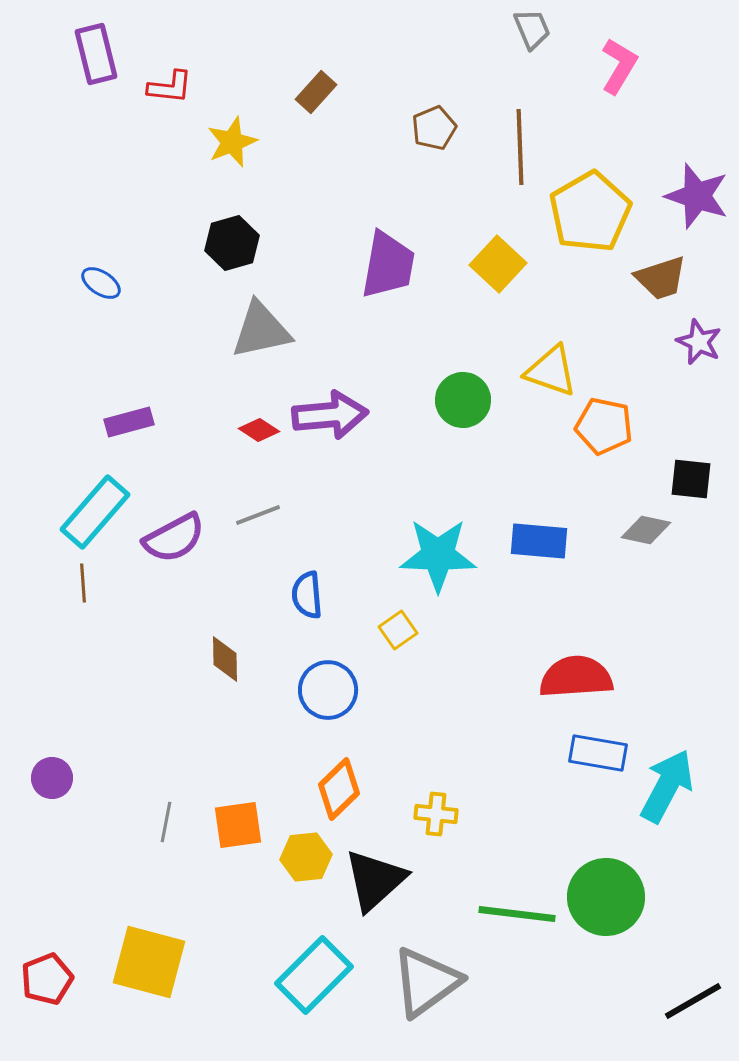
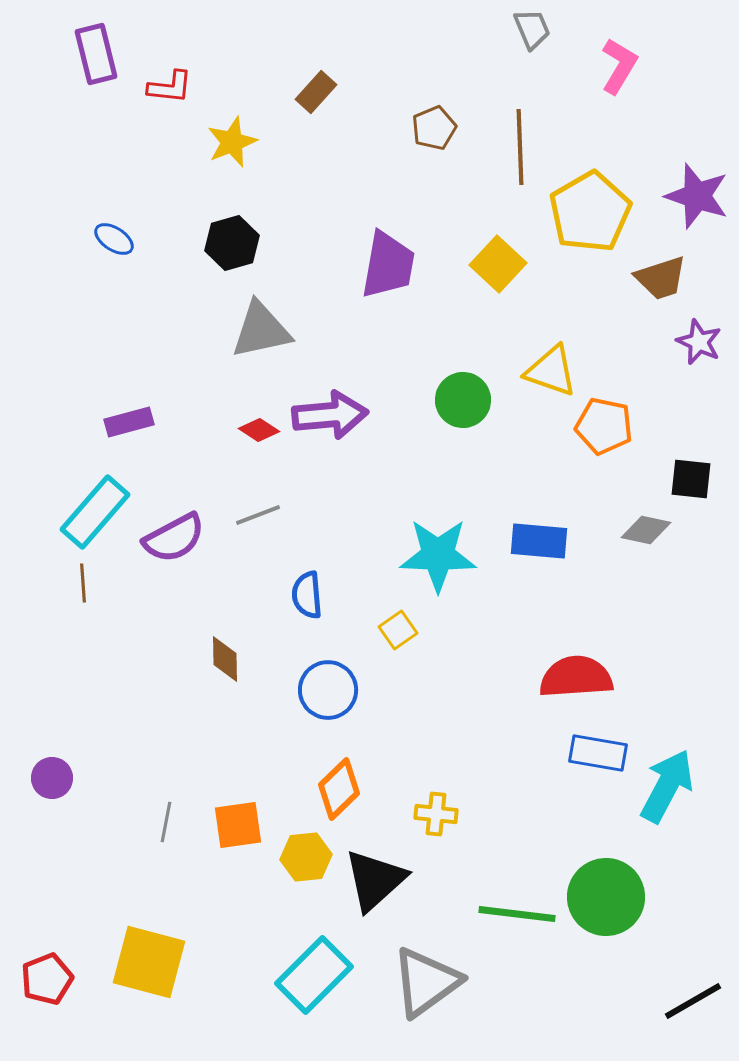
blue ellipse at (101, 283): moved 13 px right, 44 px up
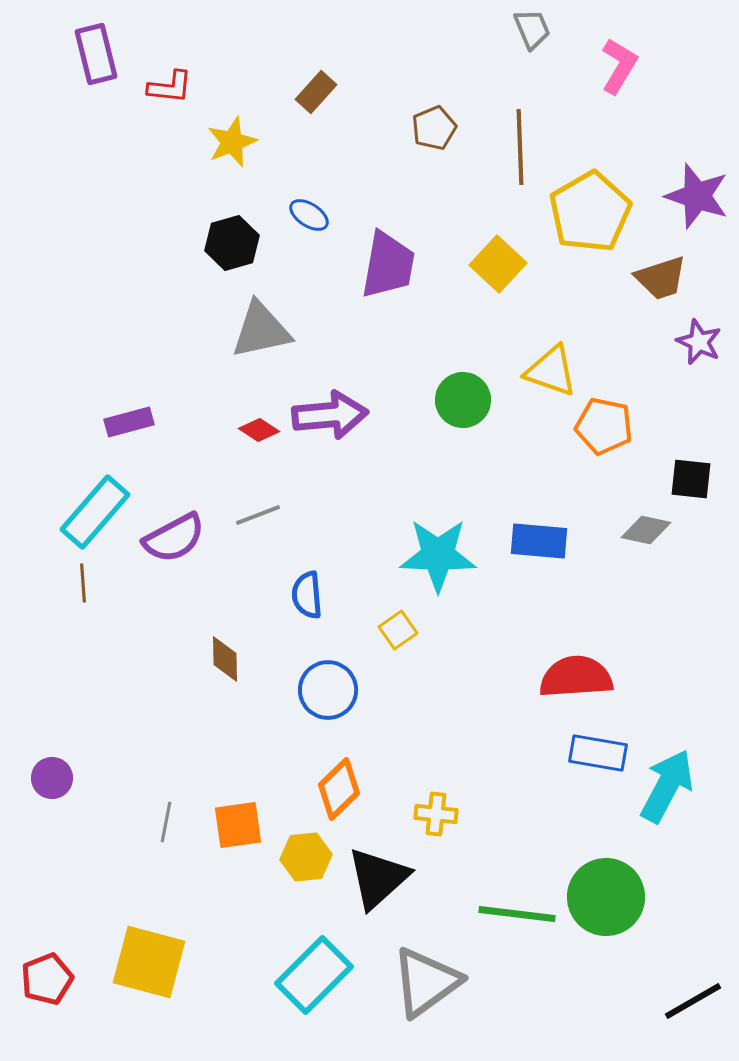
blue ellipse at (114, 239): moved 195 px right, 24 px up
black triangle at (375, 880): moved 3 px right, 2 px up
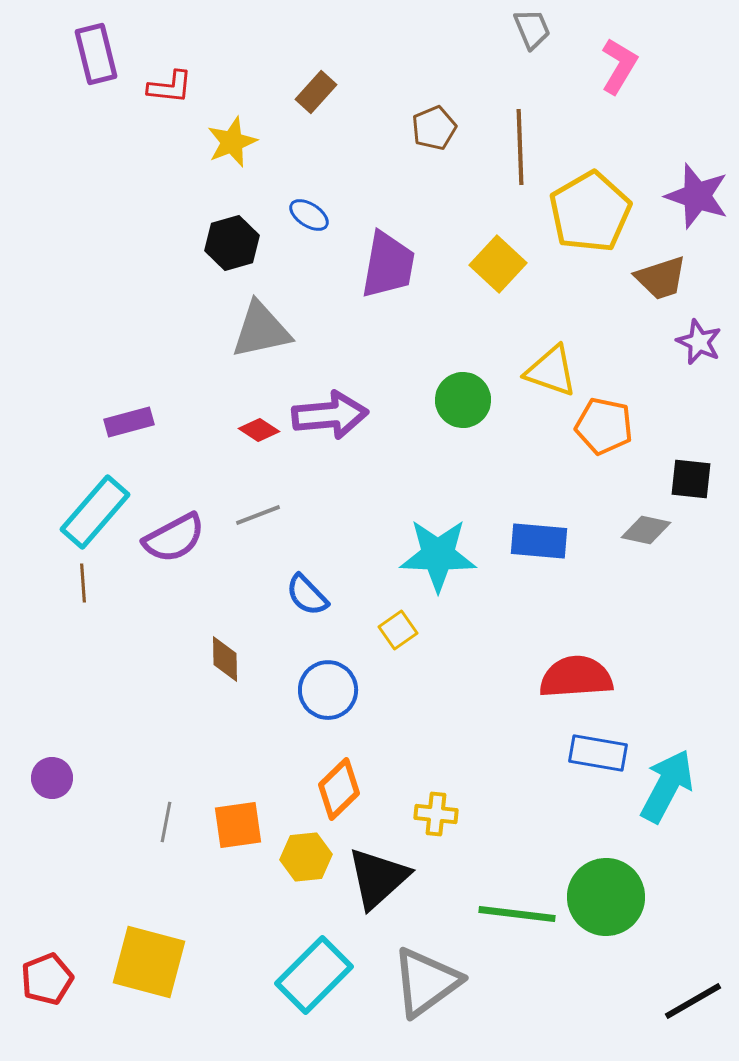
blue semicircle at (307, 595): rotated 39 degrees counterclockwise
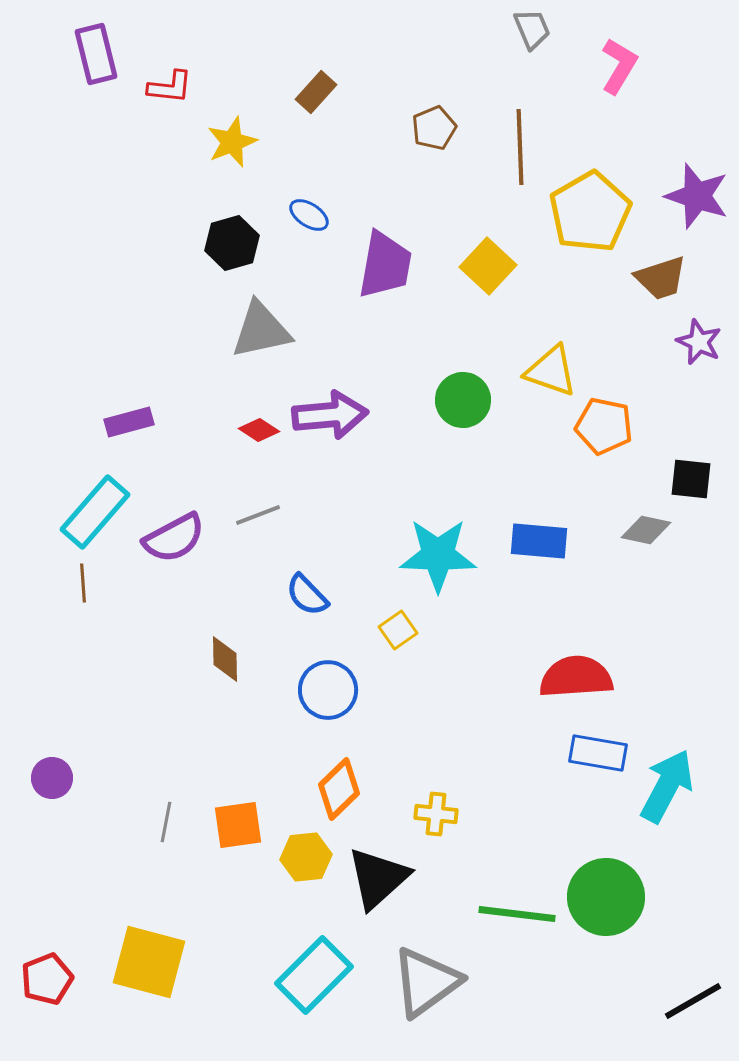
yellow square at (498, 264): moved 10 px left, 2 px down
purple trapezoid at (388, 265): moved 3 px left
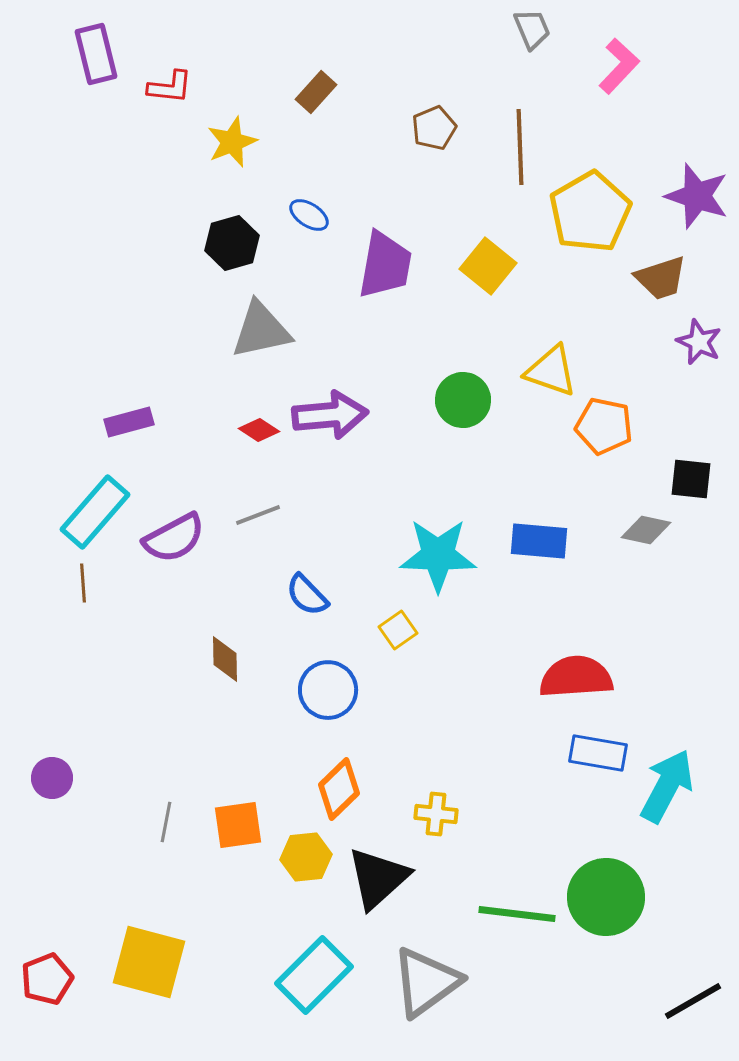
pink L-shape at (619, 66): rotated 12 degrees clockwise
yellow square at (488, 266): rotated 4 degrees counterclockwise
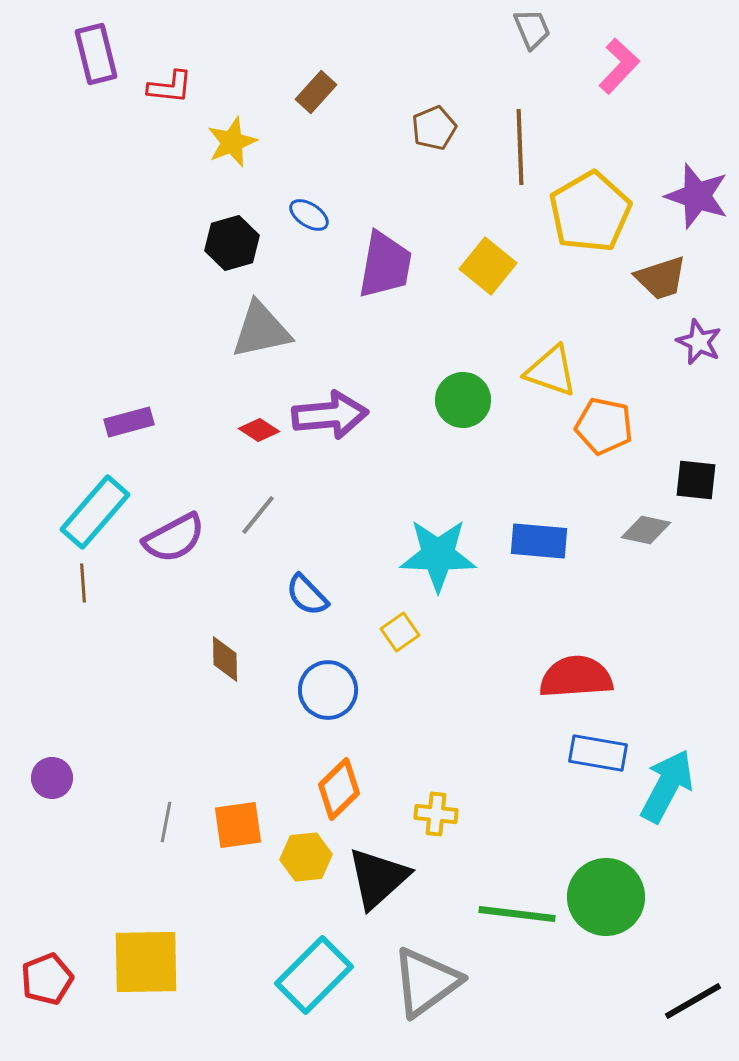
black square at (691, 479): moved 5 px right, 1 px down
gray line at (258, 515): rotated 30 degrees counterclockwise
yellow square at (398, 630): moved 2 px right, 2 px down
yellow square at (149, 962): moved 3 px left; rotated 16 degrees counterclockwise
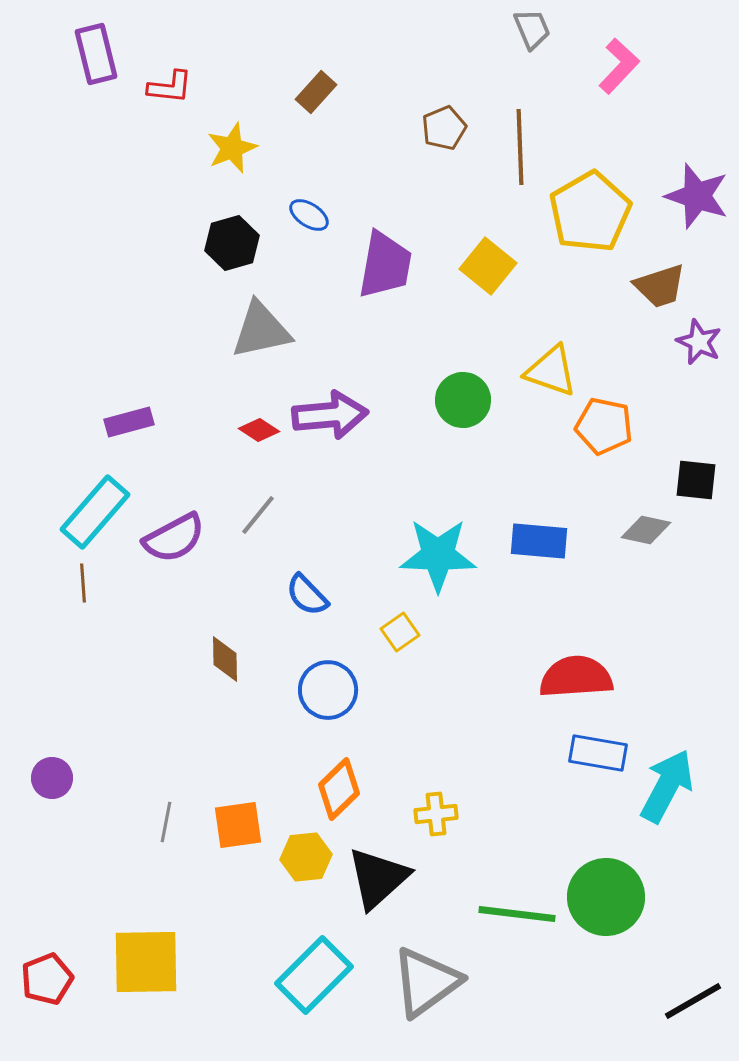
brown pentagon at (434, 128): moved 10 px right
yellow star at (232, 142): moved 6 px down
brown trapezoid at (661, 278): moved 1 px left, 8 px down
yellow cross at (436, 814): rotated 12 degrees counterclockwise
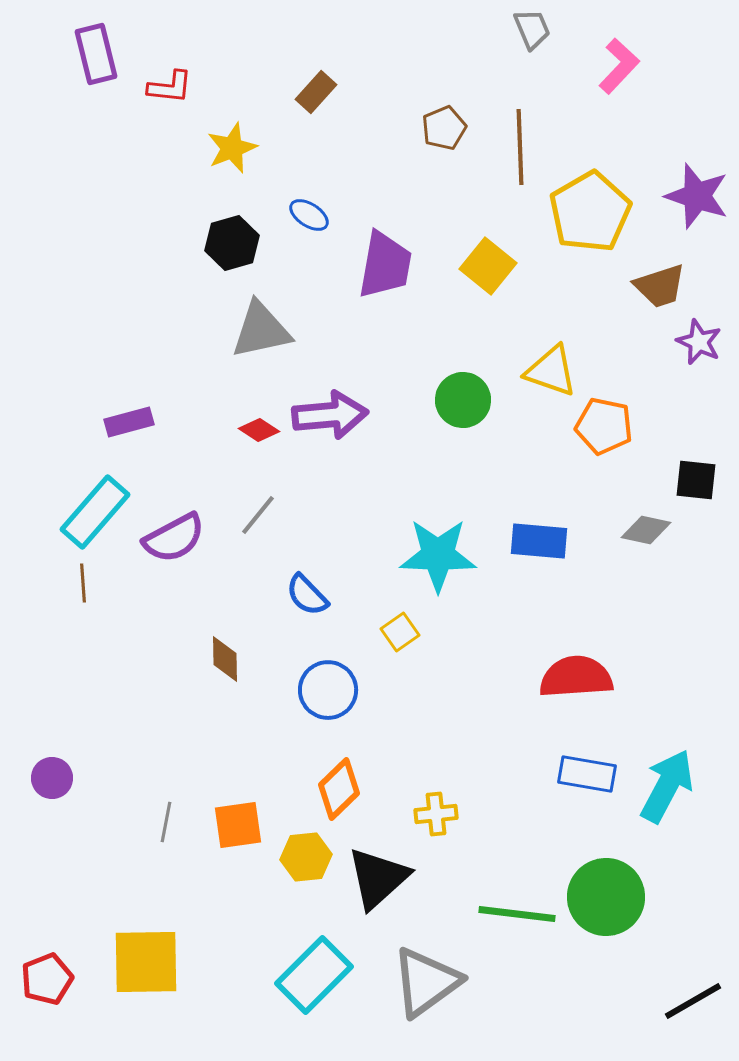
blue rectangle at (598, 753): moved 11 px left, 21 px down
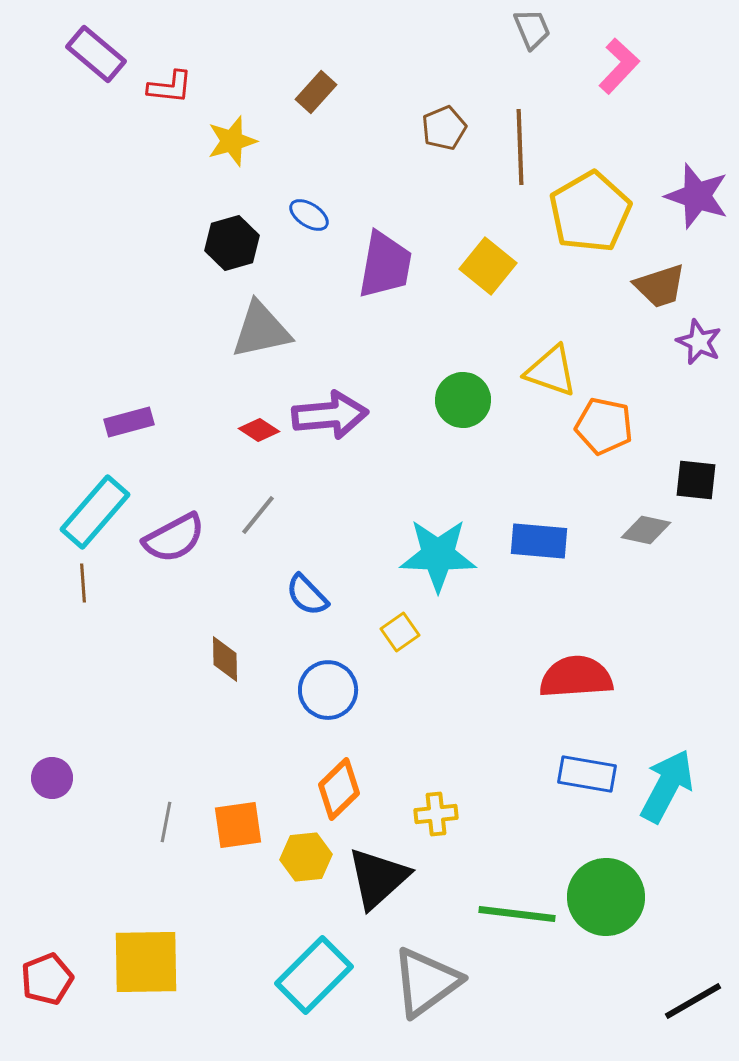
purple rectangle at (96, 54): rotated 36 degrees counterclockwise
yellow star at (232, 148): moved 7 px up; rotated 6 degrees clockwise
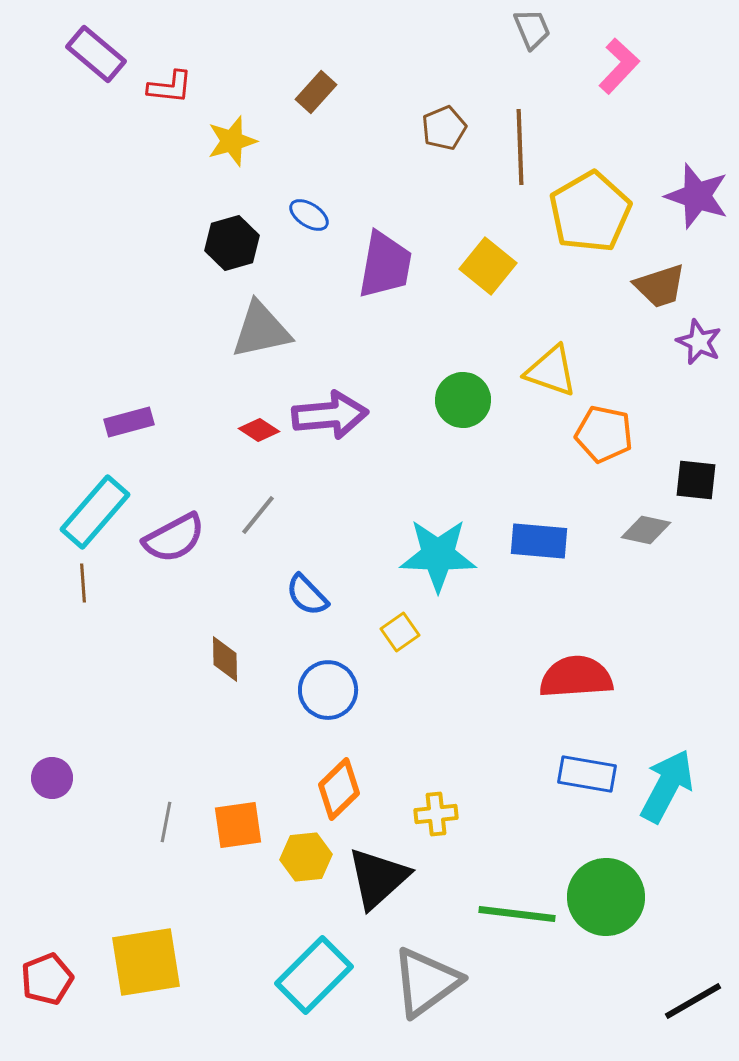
orange pentagon at (604, 426): moved 8 px down
yellow square at (146, 962): rotated 8 degrees counterclockwise
